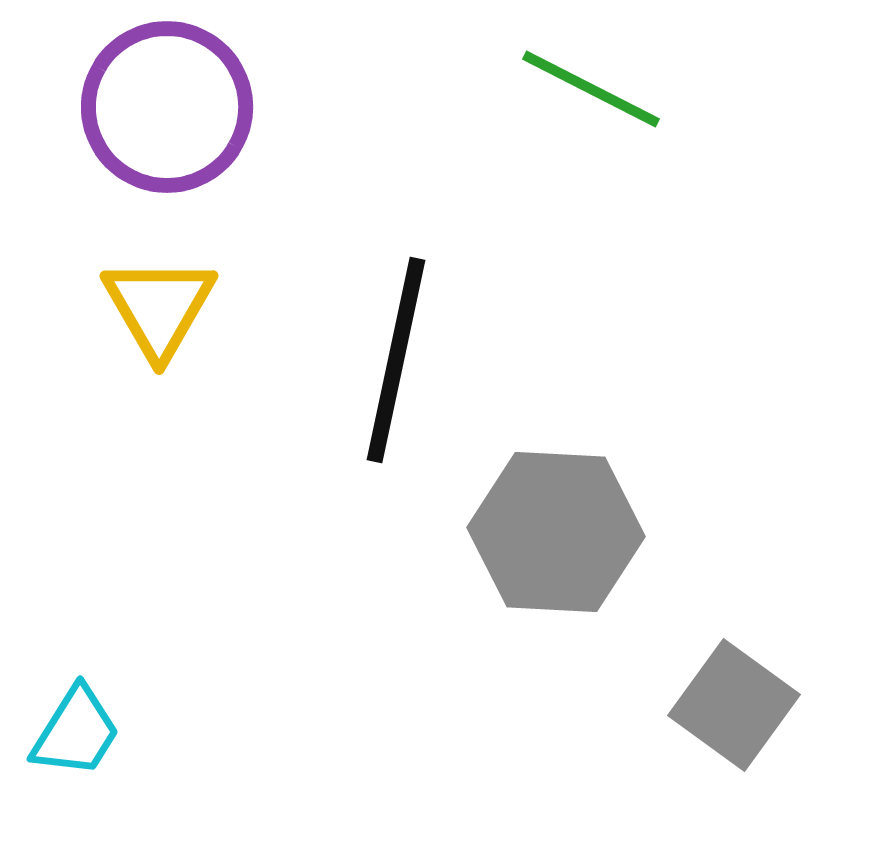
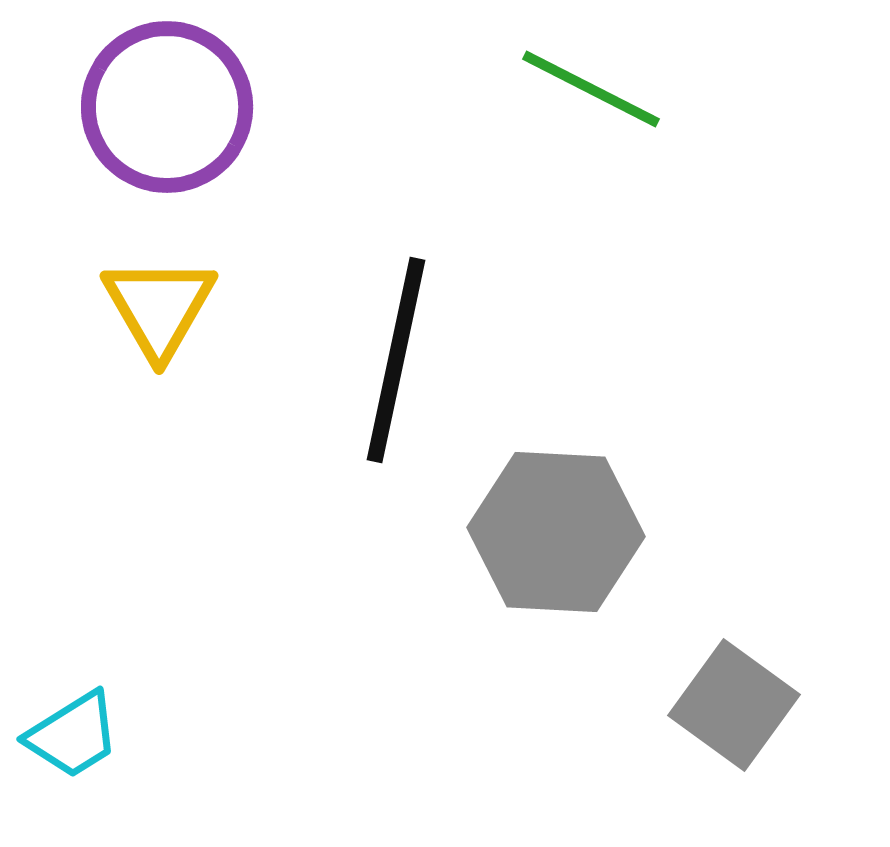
cyan trapezoid: moved 3 px left, 3 px down; rotated 26 degrees clockwise
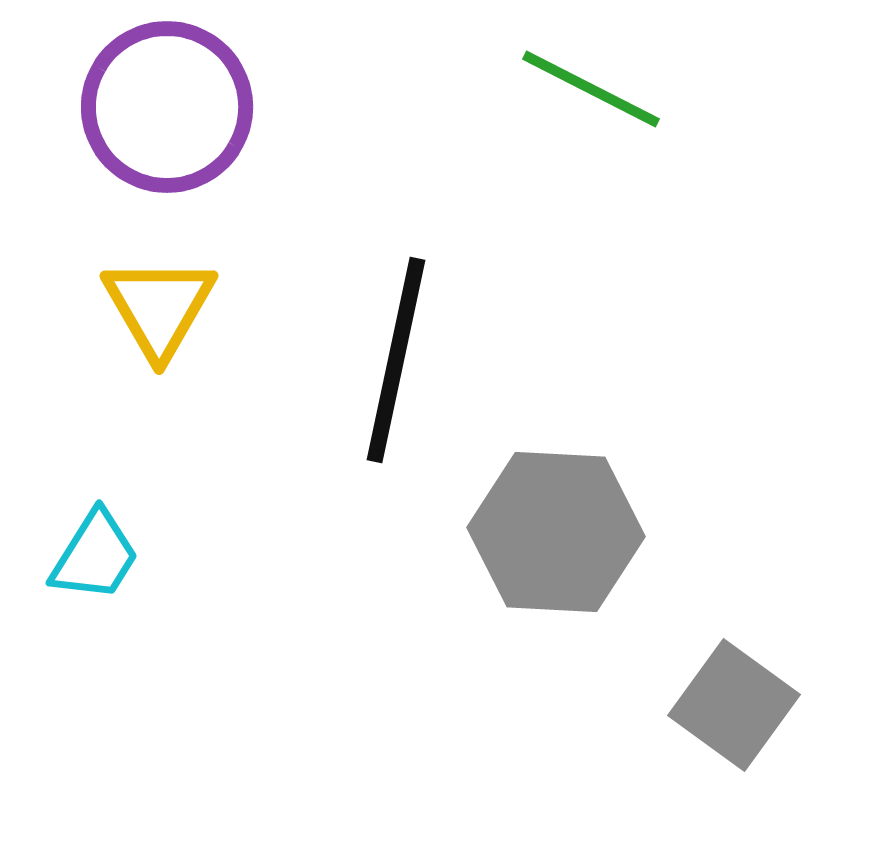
cyan trapezoid: moved 22 px right, 179 px up; rotated 26 degrees counterclockwise
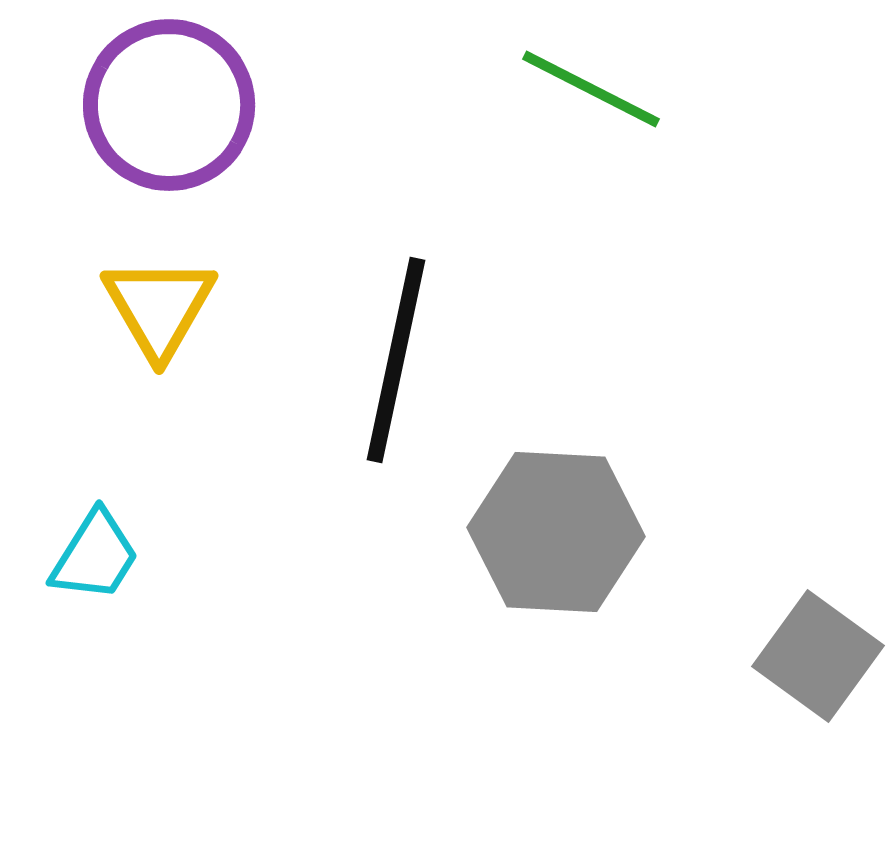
purple circle: moved 2 px right, 2 px up
gray square: moved 84 px right, 49 px up
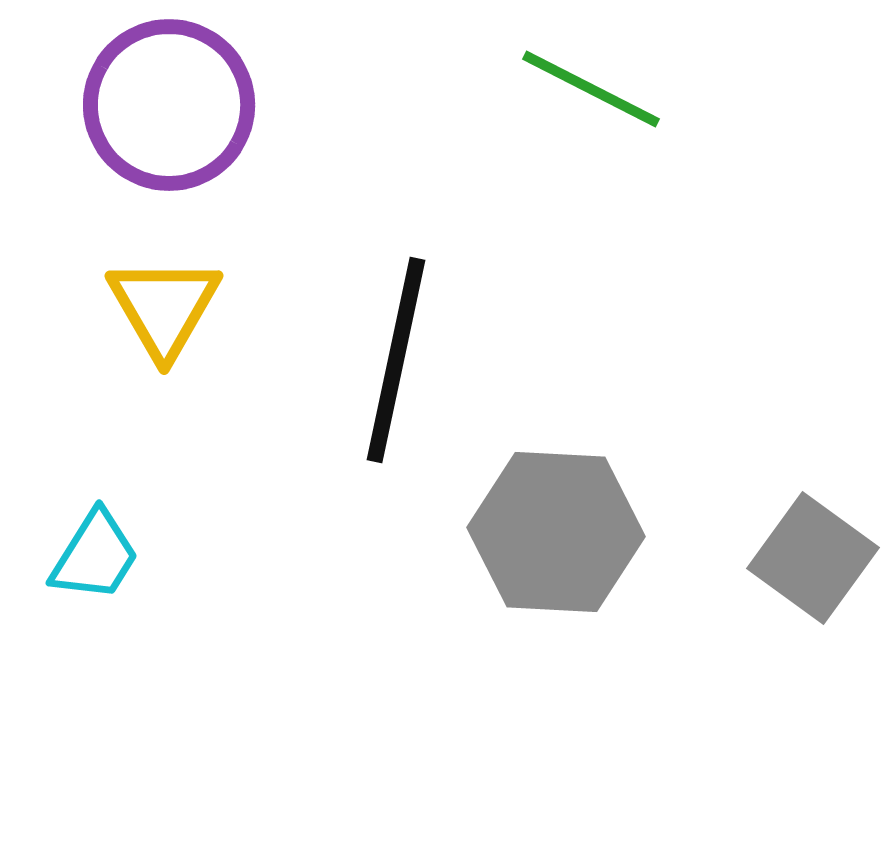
yellow triangle: moved 5 px right
gray square: moved 5 px left, 98 px up
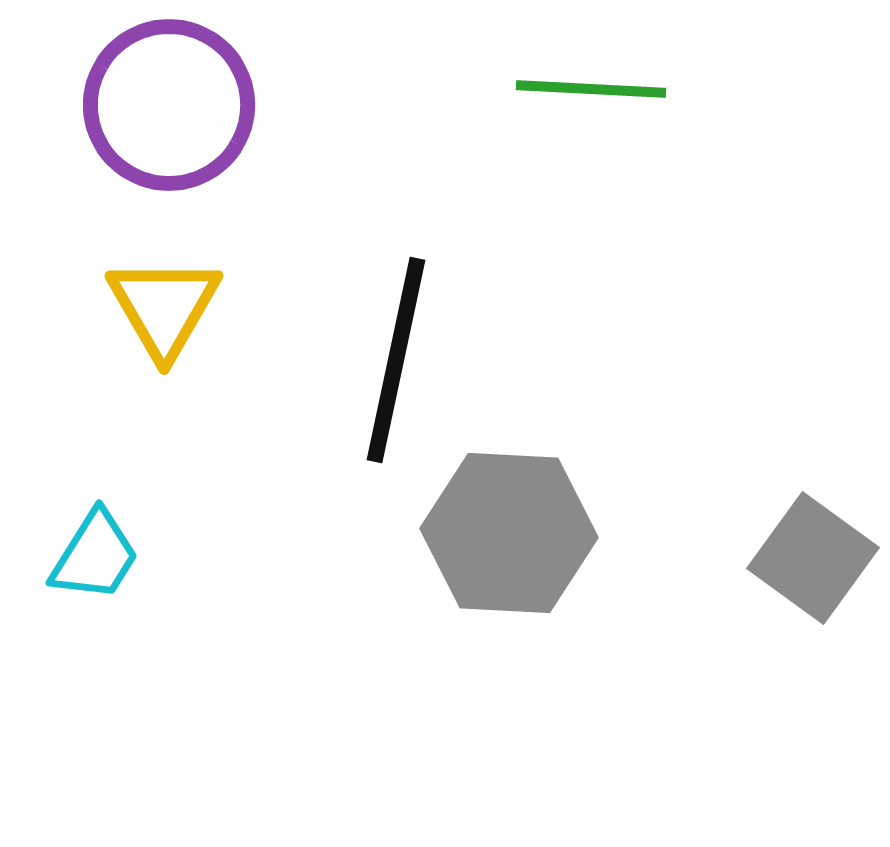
green line: rotated 24 degrees counterclockwise
gray hexagon: moved 47 px left, 1 px down
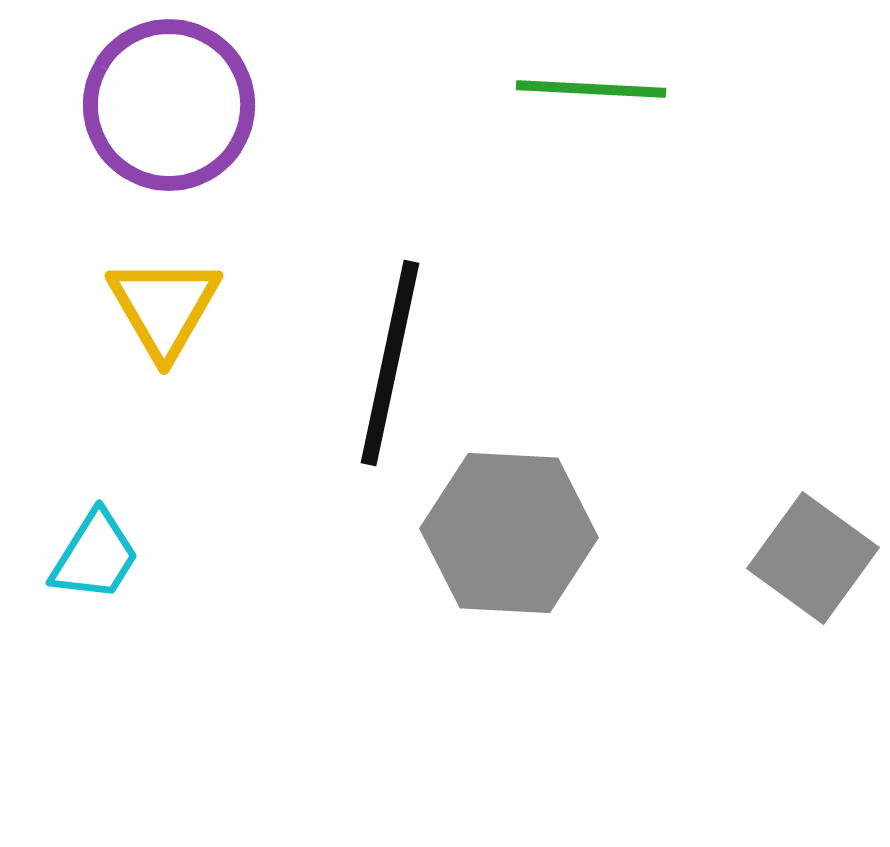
black line: moved 6 px left, 3 px down
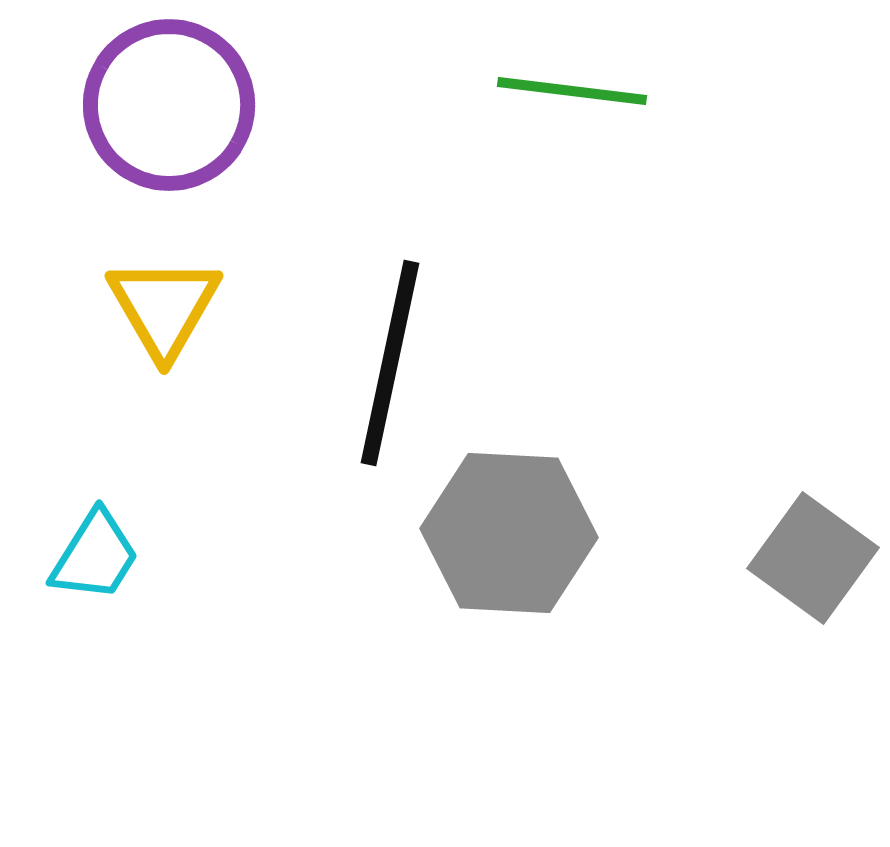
green line: moved 19 px left, 2 px down; rotated 4 degrees clockwise
